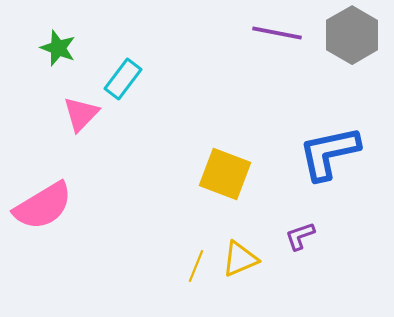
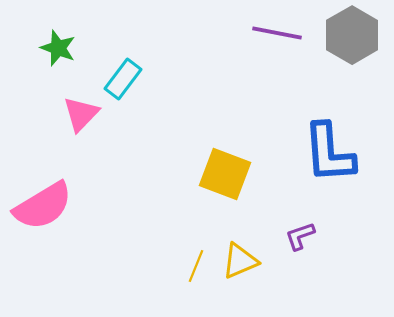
blue L-shape: rotated 82 degrees counterclockwise
yellow triangle: moved 2 px down
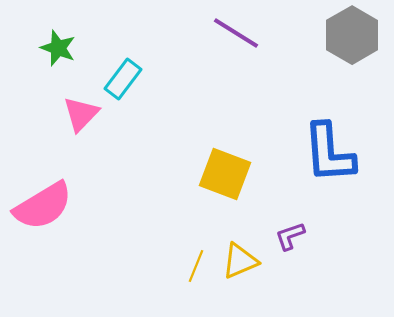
purple line: moved 41 px left; rotated 21 degrees clockwise
purple L-shape: moved 10 px left
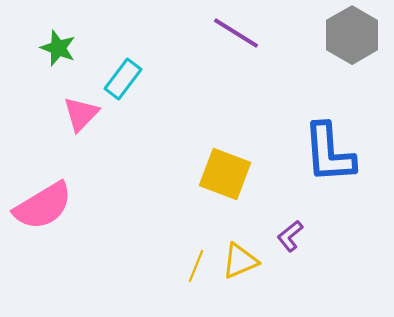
purple L-shape: rotated 20 degrees counterclockwise
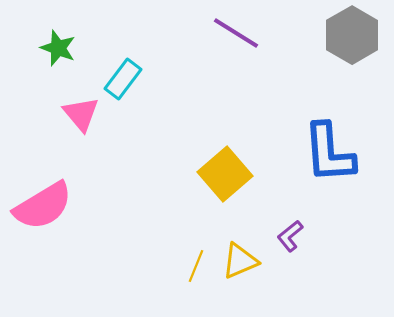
pink triangle: rotated 24 degrees counterclockwise
yellow square: rotated 28 degrees clockwise
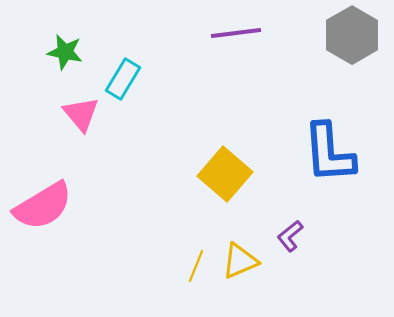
purple line: rotated 39 degrees counterclockwise
green star: moved 7 px right, 4 px down; rotated 9 degrees counterclockwise
cyan rectangle: rotated 6 degrees counterclockwise
yellow square: rotated 8 degrees counterclockwise
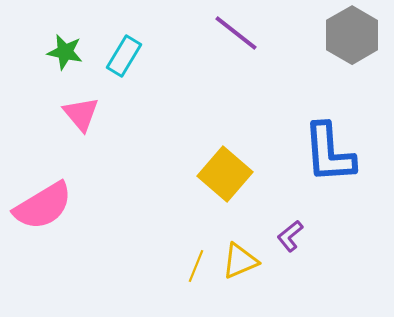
purple line: rotated 45 degrees clockwise
cyan rectangle: moved 1 px right, 23 px up
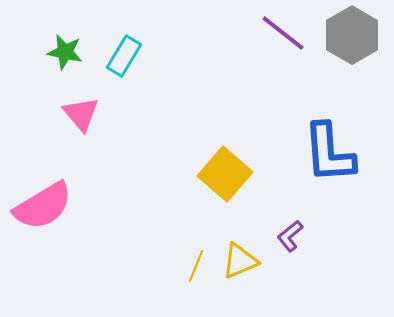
purple line: moved 47 px right
